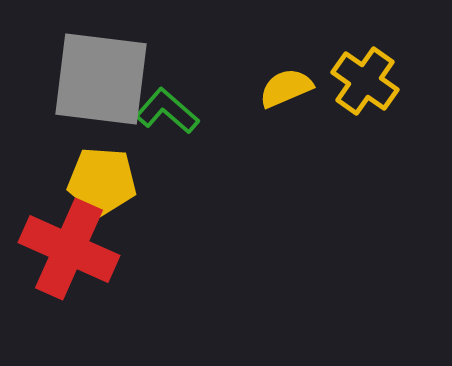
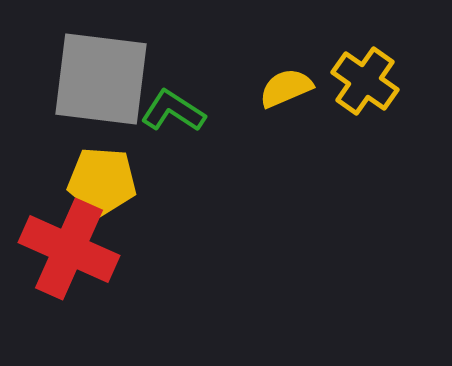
green L-shape: moved 6 px right; rotated 8 degrees counterclockwise
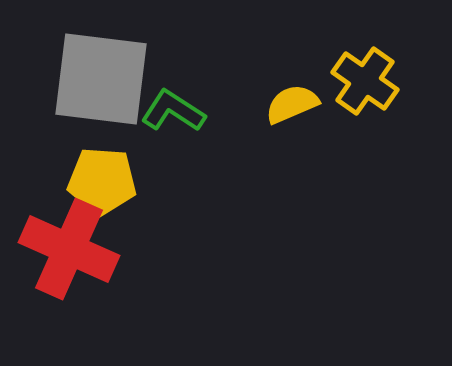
yellow semicircle: moved 6 px right, 16 px down
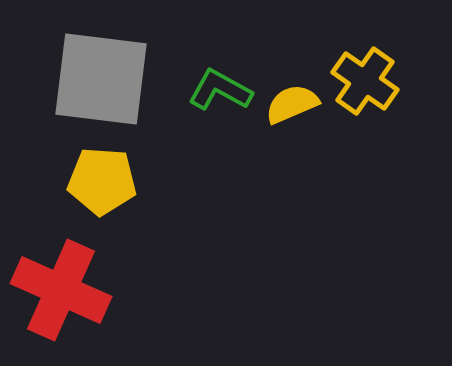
green L-shape: moved 47 px right, 21 px up; rotated 4 degrees counterclockwise
red cross: moved 8 px left, 41 px down
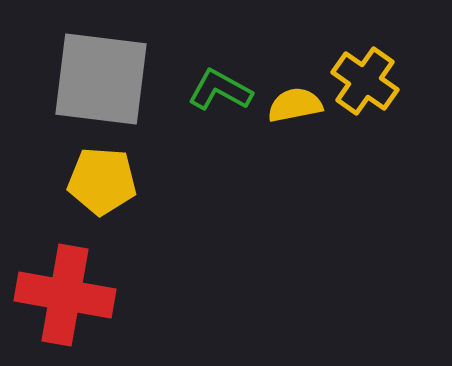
yellow semicircle: moved 3 px right, 1 px down; rotated 12 degrees clockwise
red cross: moved 4 px right, 5 px down; rotated 14 degrees counterclockwise
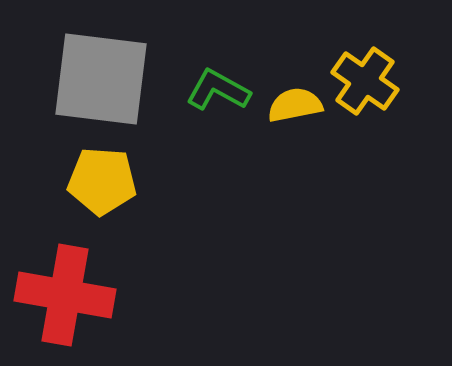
green L-shape: moved 2 px left
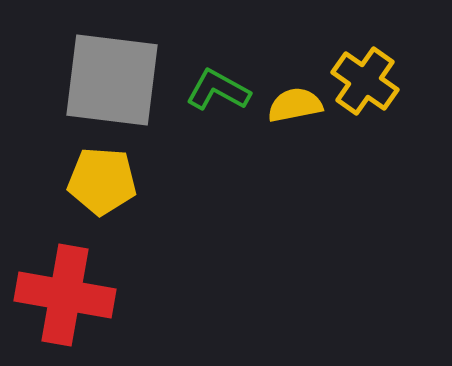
gray square: moved 11 px right, 1 px down
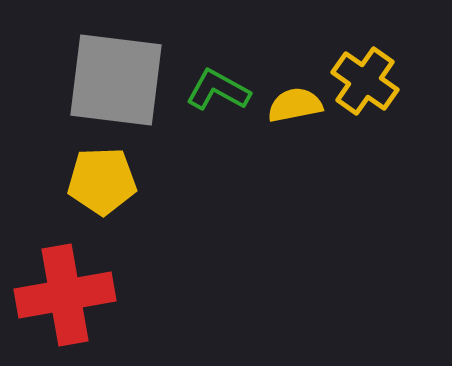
gray square: moved 4 px right
yellow pentagon: rotated 6 degrees counterclockwise
red cross: rotated 20 degrees counterclockwise
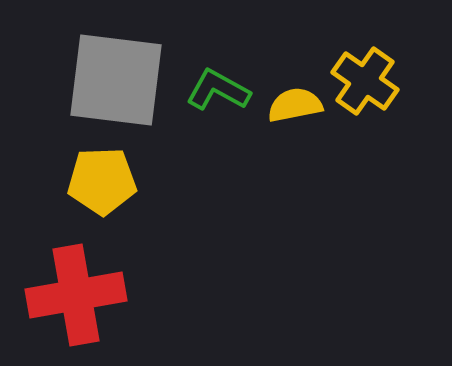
red cross: moved 11 px right
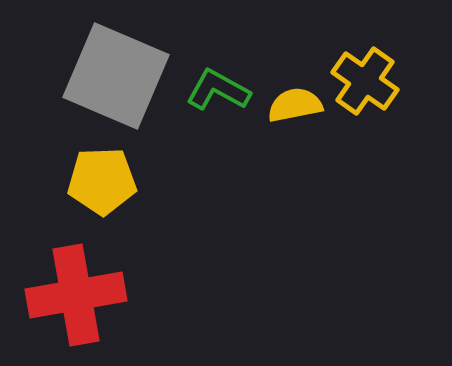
gray square: moved 4 px up; rotated 16 degrees clockwise
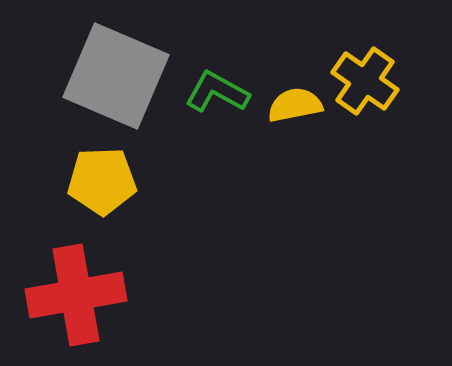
green L-shape: moved 1 px left, 2 px down
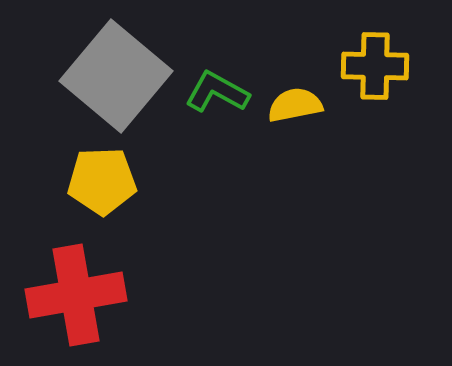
gray square: rotated 17 degrees clockwise
yellow cross: moved 10 px right, 15 px up; rotated 34 degrees counterclockwise
